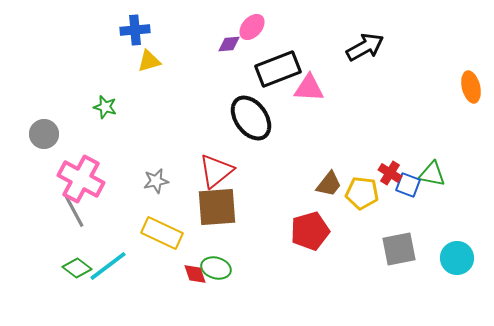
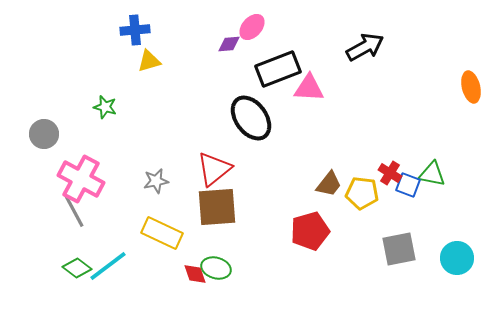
red triangle: moved 2 px left, 2 px up
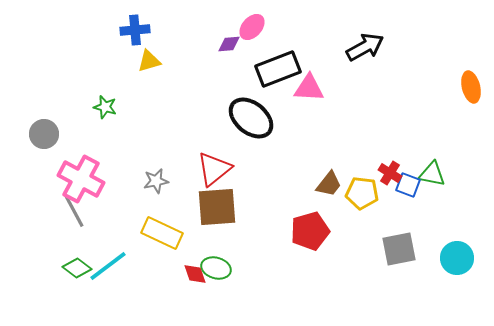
black ellipse: rotated 15 degrees counterclockwise
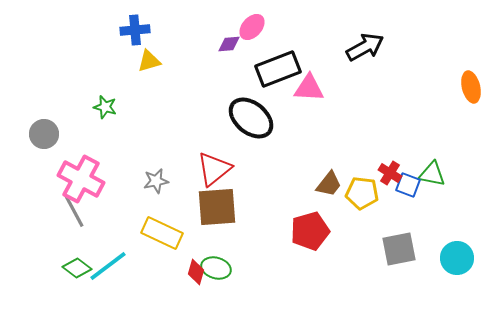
red diamond: moved 1 px right, 2 px up; rotated 35 degrees clockwise
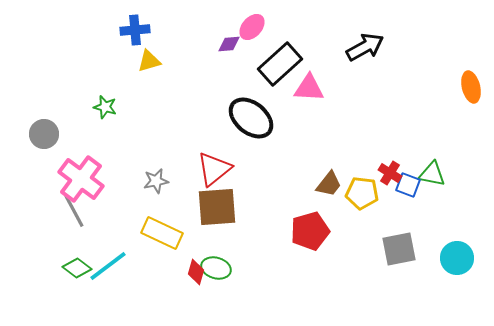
black rectangle: moved 2 px right, 5 px up; rotated 21 degrees counterclockwise
pink cross: rotated 9 degrees clockwise
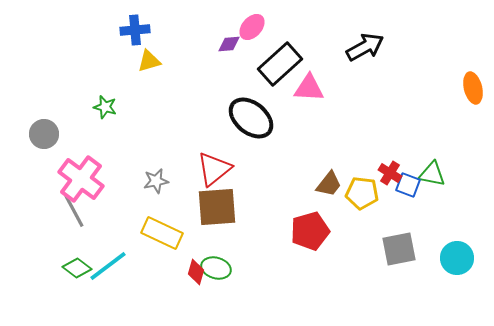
orange ellipse: moved 2 px right, 1 px down
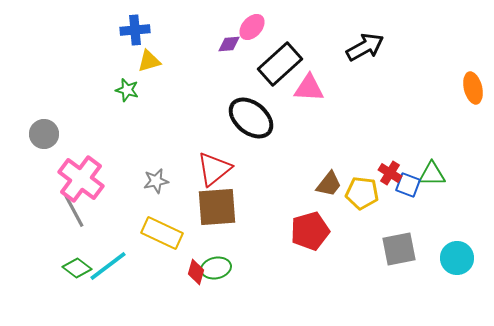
green star: moved 22 px right, 17 px up
green triangle: rotated 12 degrees counterclockwise
green ellipse: rotated 28 degrees counterclockwise
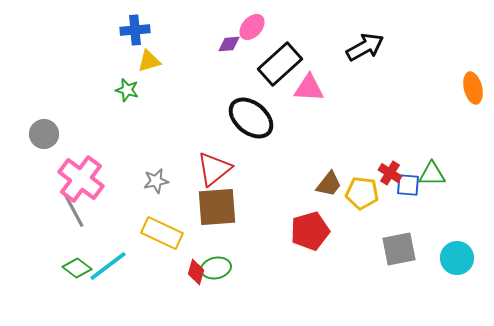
blue square: rotated 15 degrees counterclockwise
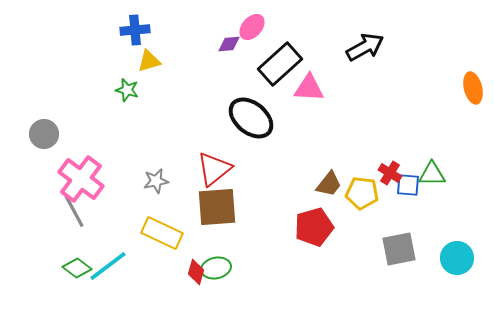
red pentagon: moved 4 px right, 4 px up
